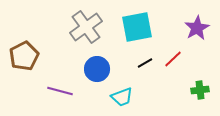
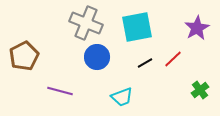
gray cross: moved 4 px up; rotated 32 degrees counterclockwise
blue circle: moved 12 px up
green cross: rotated 30 degrees counterclockwise
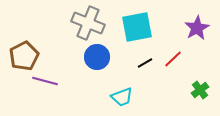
gray cross: moved 2 px right
purple line: moved 15 px left, 10 px up
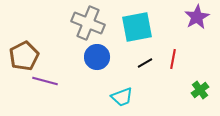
purple star: moved 11 px up
red line: rotated 36 degrees counterclockwise
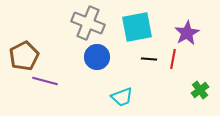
purple star: moved 10 px left, 16 px down
black line: moved 4 px right, 4 px up; rotated 35 degrees clockwise
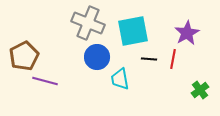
cyan square: moved 4 px left, 4 px down
cyan trapezoid: moved 2 px left, 18 px up; rotated 100 degrees clockwise
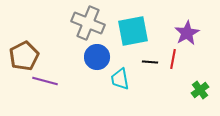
black line: moved 1 px right, 3 px down
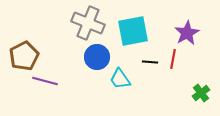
cyan trapezoid: rotated 25 degrees counterclockwise
green cross: moved 1 px right, 3 px down
